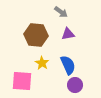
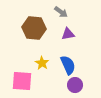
brown hexagon: moved 2 px left, 7 px up
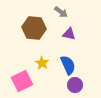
purple triangle: moved 1 px right; rotated 24 degrees clockwise
pink square: rotated 30 degrees counterclockwise
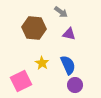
pink square: moved 1 px left
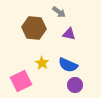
gray arrow: moved 2 px left
blue semicircle: rotated 138 degrees clockwise
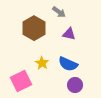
brown hexagon: rotated 25 degrees clockwise
blue semicircle: moved 1 px up
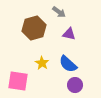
brown hexagon: rotated 15 degrees clockwise
blue semicircle: rotated 18 degrees clockwise
pink square: moved 3 px left; rotated 35 degrees clockwise
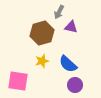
gray arrow: rotated 80 degrees clockwise
brown hexagon: moved 8 px right, 5 px down
purple triangle: moved 2 px right, 7 px up
yellow star: moved 2 px up; rotated 24 degrees clockwise
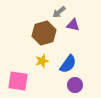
gray arrow: rotated 24 degrees clockwise
purple triangle: moved 2 px right, 2 px up
brown hexagon: moved 2 px right
blue semicircle: rotated 96 degrees counterclockwise
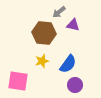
brown hexagon: rotated 20 degrees clockwise
